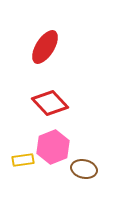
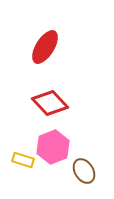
yellow rectangle: rotated 25 degrees clockwise
brown ellipse: moved 2 px down; rotated 45 degrees clockwise
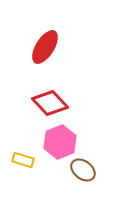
pink hexagon: moved 7 px right, 5 px up
brown ellipse: moved 1 px left, 1 px up; rotated 20 degrees counterclockwise
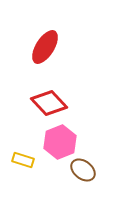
red diamond: moved 1 px left
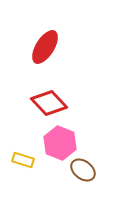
pink hexagon: moved 1 px down; rotated 16 degrees counterclockwise
